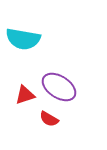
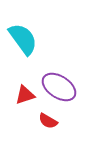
cyan semicircle: rotated 136 degrees counterclockwise
red semicircle: moved 1 px left, 2 px down
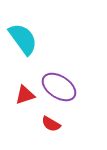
red semicircle: moved 3 px right, 3 px down
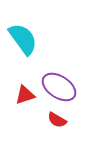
red semicircle: moved 6 px right, 4 px up
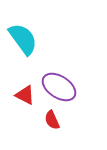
red triangle: rotated 45 degrees clockwise
red semicircle: moved 5 px left; rotated 36 degrees clockwise
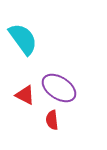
purple ellipse: moved 1 px down
red semicircle: rotated 18 degrees clockwise
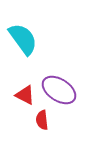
purple ellipse: moved 2 px down
red semicircle: moved 10 px left
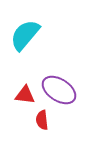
cyan semicircle: moved 2 px right, 4 px up; rotated 104 degrees counterclockwise
red triangle: rotated 20 degrees counterclockwise
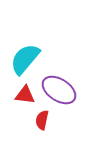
cyan semicircle: moved 24 px down
red semicircle: rotated 18 degrees clockwise
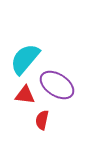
purple ellipse: moved 2 px left, 5 px up
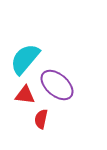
purple ellipse: rotated 8 degrees clockwise
red semicircle: moved 1 px left, 1 px up
